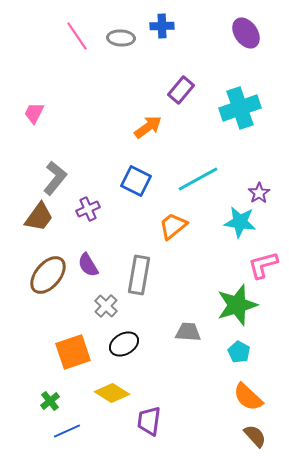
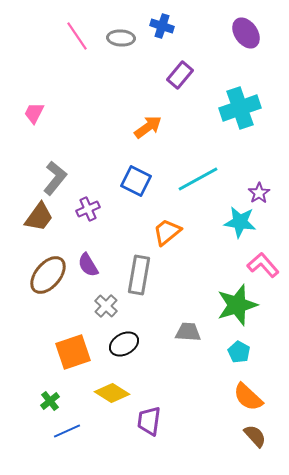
blue cross: rotated 20 degrees clockwise
purple rectangle: moved 1 px left, 15 px up
orange trapezoid: moved 6 px left, 6 px down
pink L-shape: rotated 64 degrees clockwise
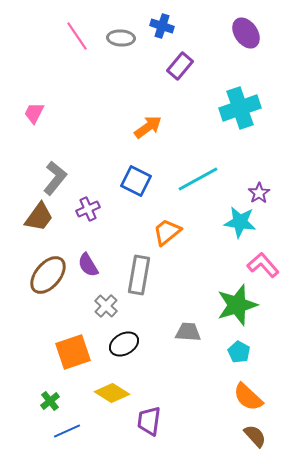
purple rectangle: moved 9 px up
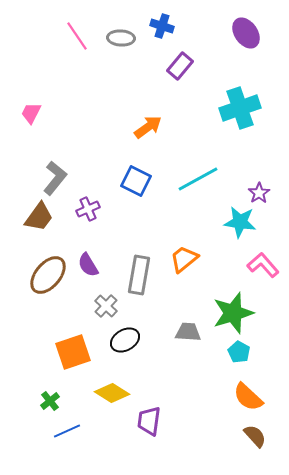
pink trapezoid: moved 3 px left
orange trapezoid: moved 17 px right, 27 px down
green star: moved 4 px left, 8 px down
black ellipse: moved 1 px right, 4 px up
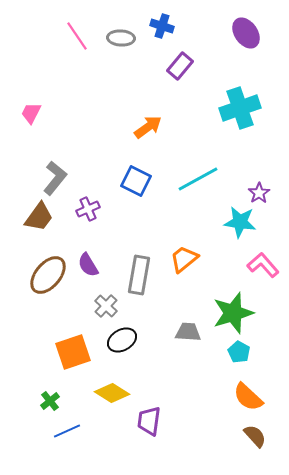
black ellipse: moved 3 px left
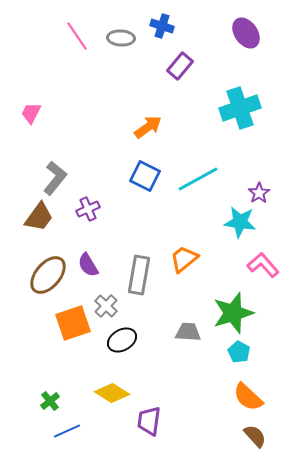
blue square: moved 9 px right, 5 px up
orange square: moved 29 px up
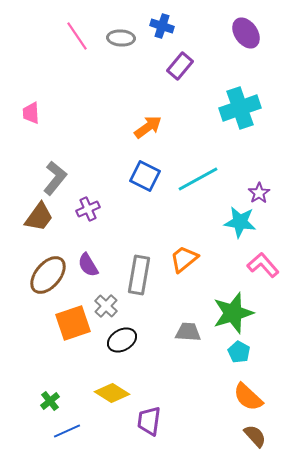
pink trapezoid: rotated 30 degrees counterclockwise
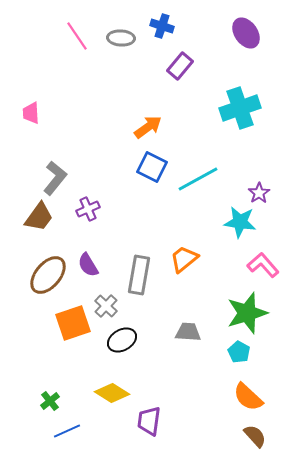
blue square: moved 7 px right, 9 px up
green star: moved 14 px right
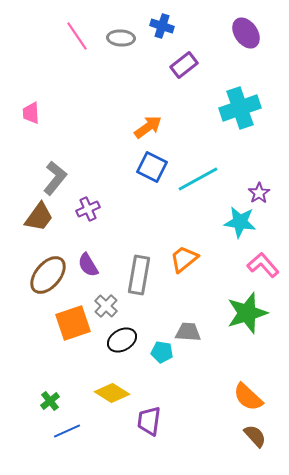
purple rectangle: moved 4 px right, 1 px up; rotated 12 degrees clockwise
cyan pentagon: moved 77 px left; rotated 20 degrees counterclockwise
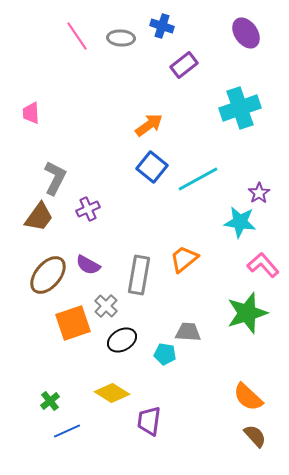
orange arrow: moved 1 px right, 2 px up
blue square: rotated 12 degrees clockwise
gray L-shape: rotated 12 degrees counterclockwise
purple semicircle: rotated 30 degrees counterclockwise
cyan pentagon: moved 3 px right, 2 px down
